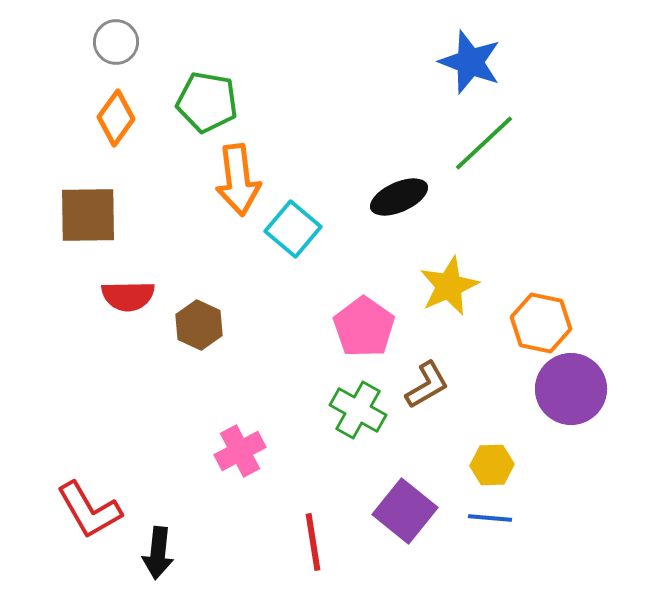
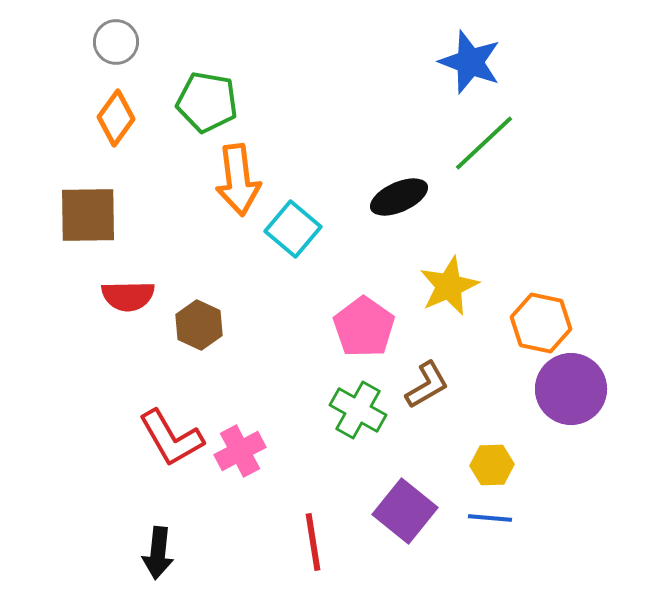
red L-shape: moved 82 px right, 72 px up
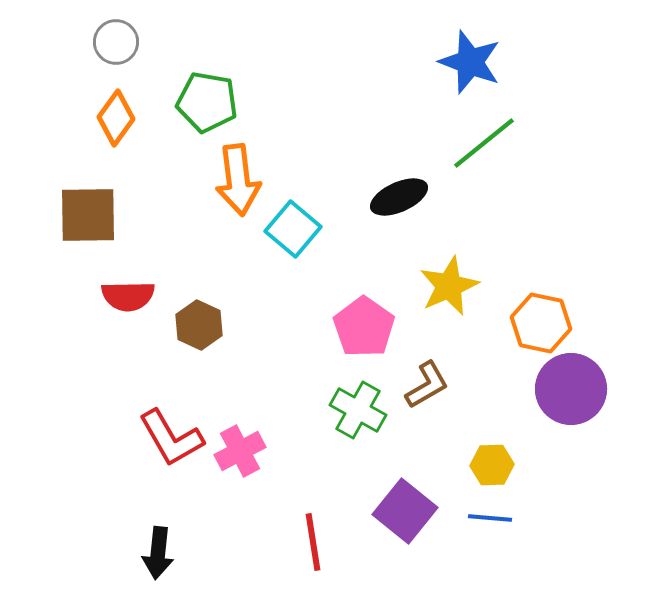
green line: rotated 4 degrees clockwise
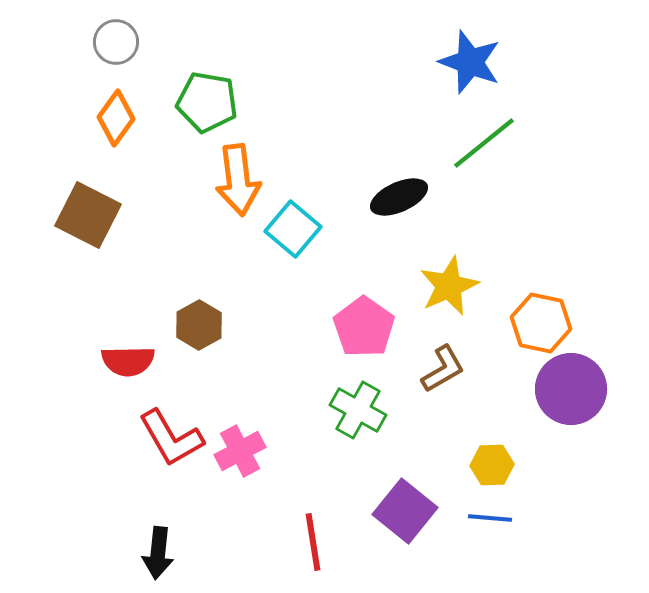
brown square: rotated 28 degrees clockwise
red semicircle: moved 65 px down
brown hexagon: rotated 6 degrees clockwise
brown L-shape: moved 16 px right, 16 px up
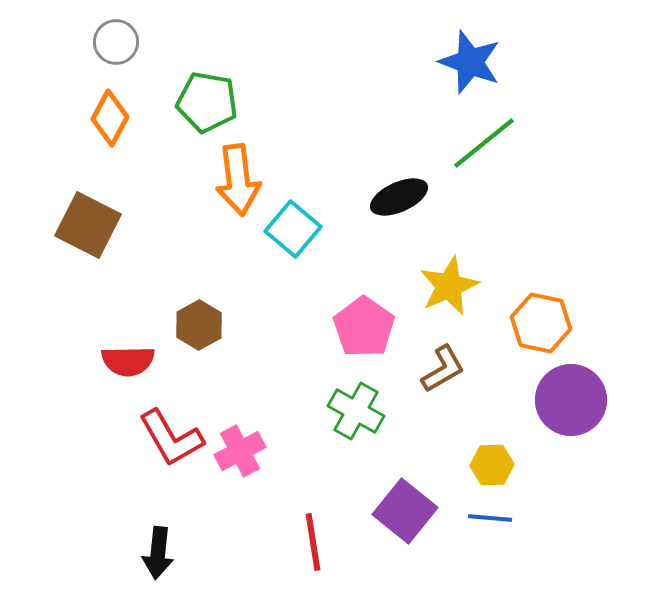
orange diamond: moved 6 px left; rotated 8 degrees counterclockwise
brown square: moved 10 px down
purple circle: moved 11 px down
green cross: moved 2 px left, 1 px down
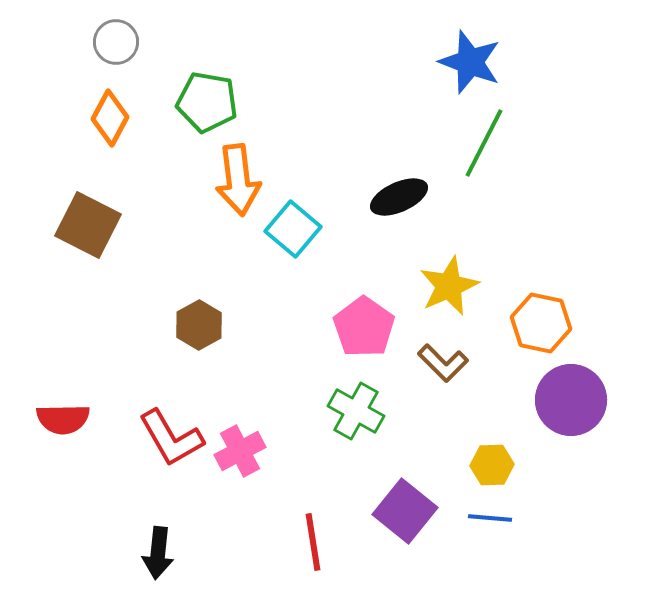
green line: rotated 24 degrees counterclockwise
red semicircle: moved 65 px left, 58 px down
brown L-shape: moved 6 px up; rotated 75 degrees clockwise
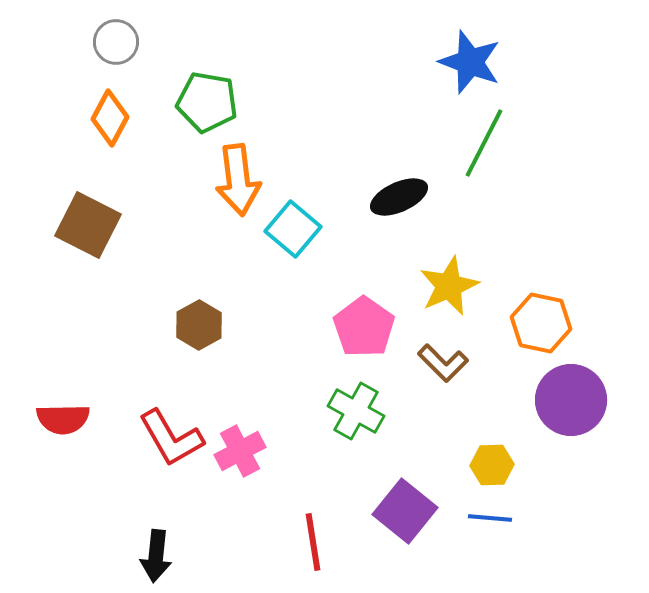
black arrow: moved 2 px left, 3 px down
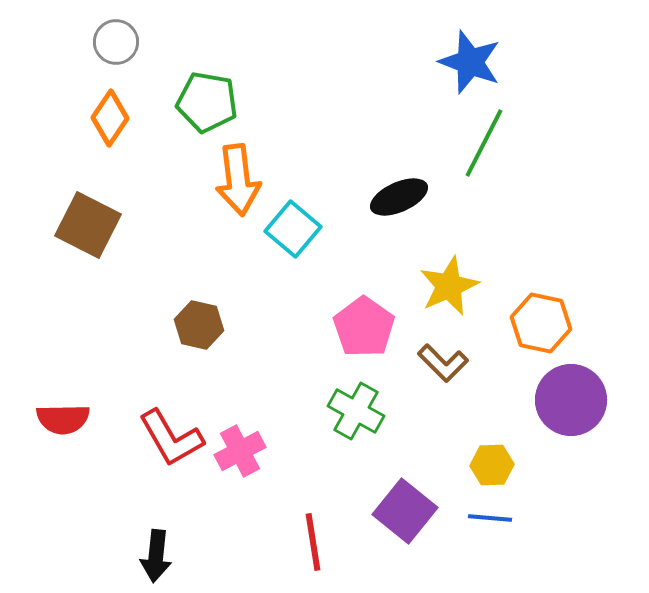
orange diamond: rotated 6 degrees clockwise
brown hexagon: rotated 18 degrees counterclockwise
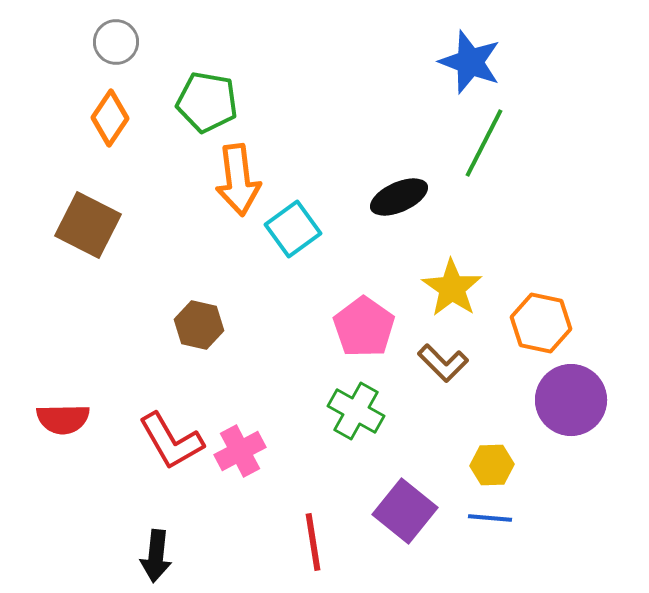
cyan square: rotated 14 degrees clockwise
yellow star: moved 3 px right, 2 px down; rotated 14 degrees counterclockwise
red L-shape: moved 3 px down
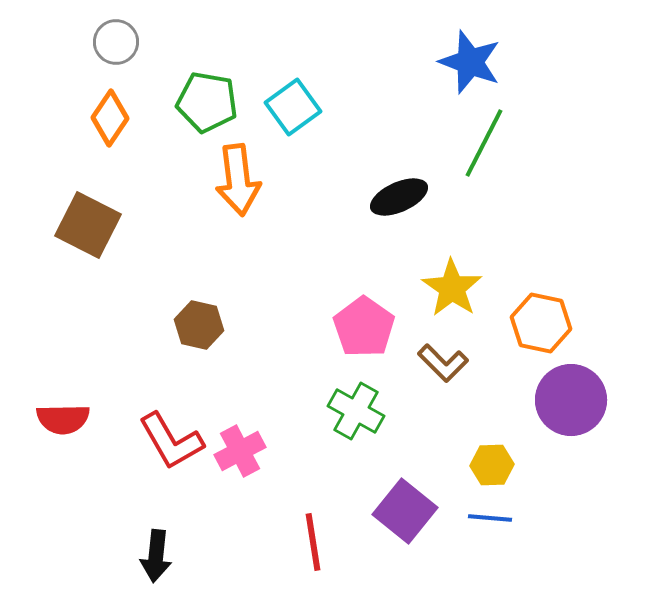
cyan square: moved 122 px up
